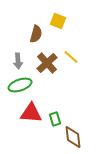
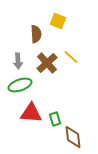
brown semicircle: rotated 18 degrees counterclockwise
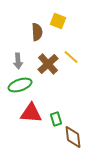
brown semicircle: moved 1 px right, 2 px up
brown cross: moved 1 px right, 1 px down
green rectangle: moved 1 px right
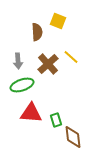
green ellipse: moved 2 px right
green rectangle: moved 1 px down
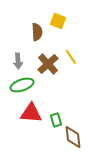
yellow line: rotated 14 degrees clockwise
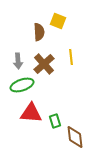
brown semicircle: moved 2 px right
yellow line: rotated 28 degrees clockwise
brown cross: moved 4 px left
green rectangle: moved 1 px left, 1 px down
brown diamond: moved 2 px right
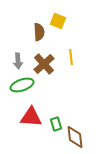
red triangle: moved 4 px down
green rectangle: moved 1 px right, 3 px down
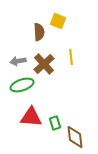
gray arrow: rotated 84 degrees clockwise
green rectangle: moved 1 px left, 1 px up
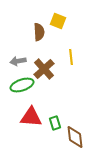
brown cross: moved 5 px down
